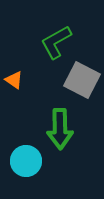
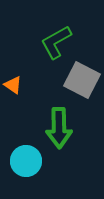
orange triangle: moved 1 px left, 5 px down
green arrow: moved 1 px left, 1 px up
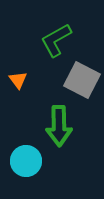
green L-shape: moved 2 px up
orange triangle: moved 5 px right, 5 px up; rotated 18 degrees clockwise
green arrow: moved 2 px up
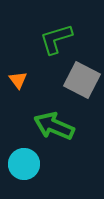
green L-shape: moved 1 px up; rotated 12 degrees clockwise
green arrow: moved 5 px left; rotated 114 degrees clockwise
cyan circle: moved 2 px left, 3 px down
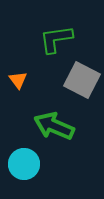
green L-shape: rotated 9 degrees clockwise
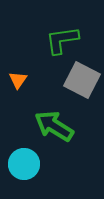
green L-shape: moved 6 px right, 1 px down
orange triangle: rotated 12 degrees clockwise
green arrow: rotated 9 degrees clockwise
